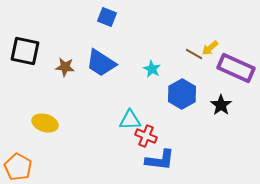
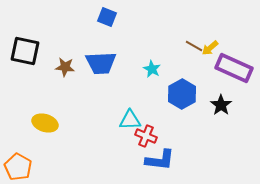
brown line: moved 8 px up
blue trapezoid: rotated 36 degrees counterclockwise
purple rectangle: moved 2 px left
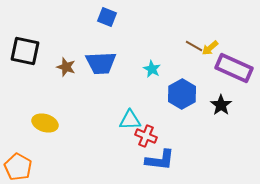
brown star: moved 1 px right; rotated 12 degrees clockwise
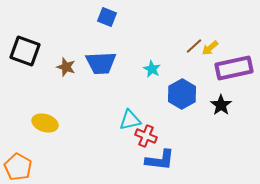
brown line: rotated 72 degrees counterclockwise
black square: rotated 8 degrees clockwise
purple rectangle: rotated 36 degrees counterclockwise
cyan triangle: rotated 10 degrees counterclockwise
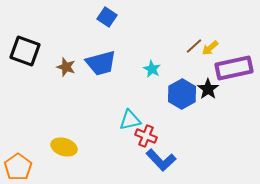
blue square: rotated 12 degrees clockwise
blue trapezoid: rotated 12 degrees counterclockwise
black star: moved 13 px left, 16 px up
yellow ellipse: moved 19 px right, 24 px down
blue L-shape: moved 1 px right; rotated 40 degrees clockwise
orange pentagon: rotated 8 degrees clockwise
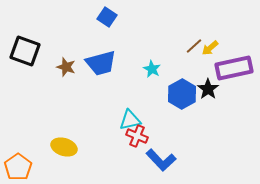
red cross: moved 9 px left
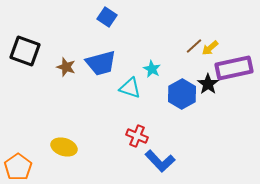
black star: moved 5 px up
cyan triangle: moved 32 px up; rotated 30 degrees clockwise
blue L-shape: moved 1 px left, 1 px down
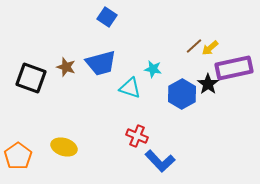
black square: moved 6 px right, 27 px down
cyan star: moved 1 px right; rotated 18 degrees counterclockwise
orange pentagon: moved 11 px up
